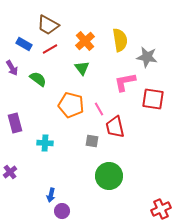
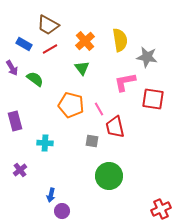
green semicircle: moved 3 px left
purple rectangle: moved 2 px up
purple cross: moved 10 px right, 2 px up
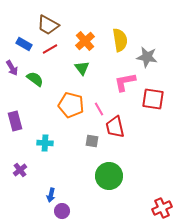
red cross: moved 1 px right, 1 px up
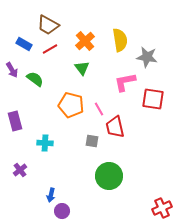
purple arrow: moved 2 px down
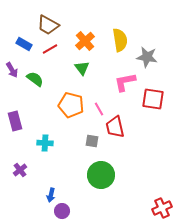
green circle: moved 8 px left, 1 px up
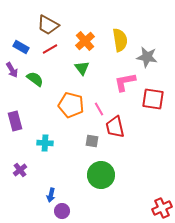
blue rectangle: moved 3 px left, 3 px down
